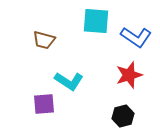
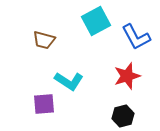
cyan square: rotated 32 degrees counterclockwise
blue L-shape: rotated 28 degrees clockwise
red star: moved 2 px left, 1 px down
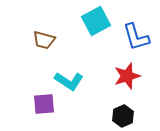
blue L-shape: rotated 12 degrees clockwise
black hexagon: rotated 10 degrees counterclockwise
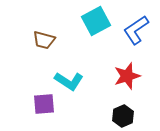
blue L-shape: moved 7 px up; rotated 72 degrees clockwise
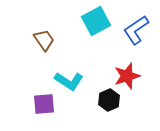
brown trapezoid: rotated 140 degrees counterclockwise
black hexagon: moved 14 px left, 16 px up
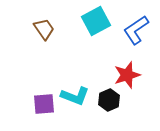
brown trapezoid: moved 11 px up
red star: moved 1 px up
cyan L-shape: moved 6 px right, 15 px down; rotated 12 degrees counterclockwise
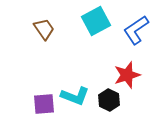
black hexagon: rotated 10 degrees counterclockwise
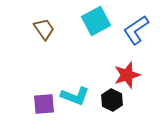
black hexagon: moved 3 px right
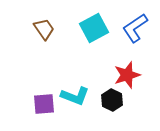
cyan square: moved 2 px left, 7 px down
blue L-shape: moved 1 px left, 2 px up
